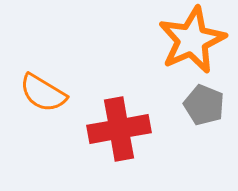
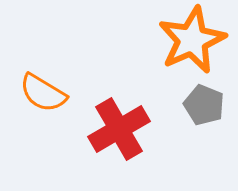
red cross: rotated 20 degrees counterclockwise
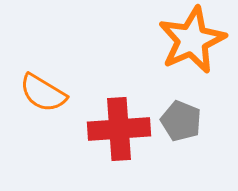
gray pentagon: moved 23 px left, 16 px down
red cross: rotated 26 degrees clockwise
